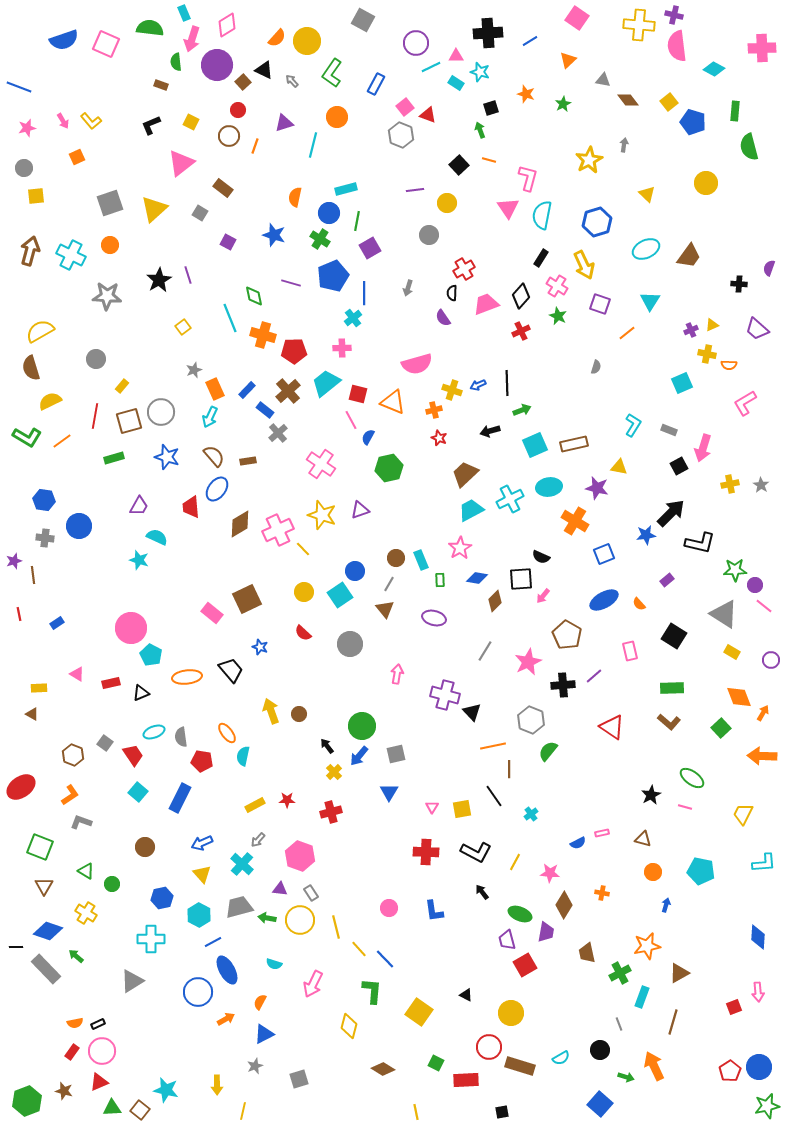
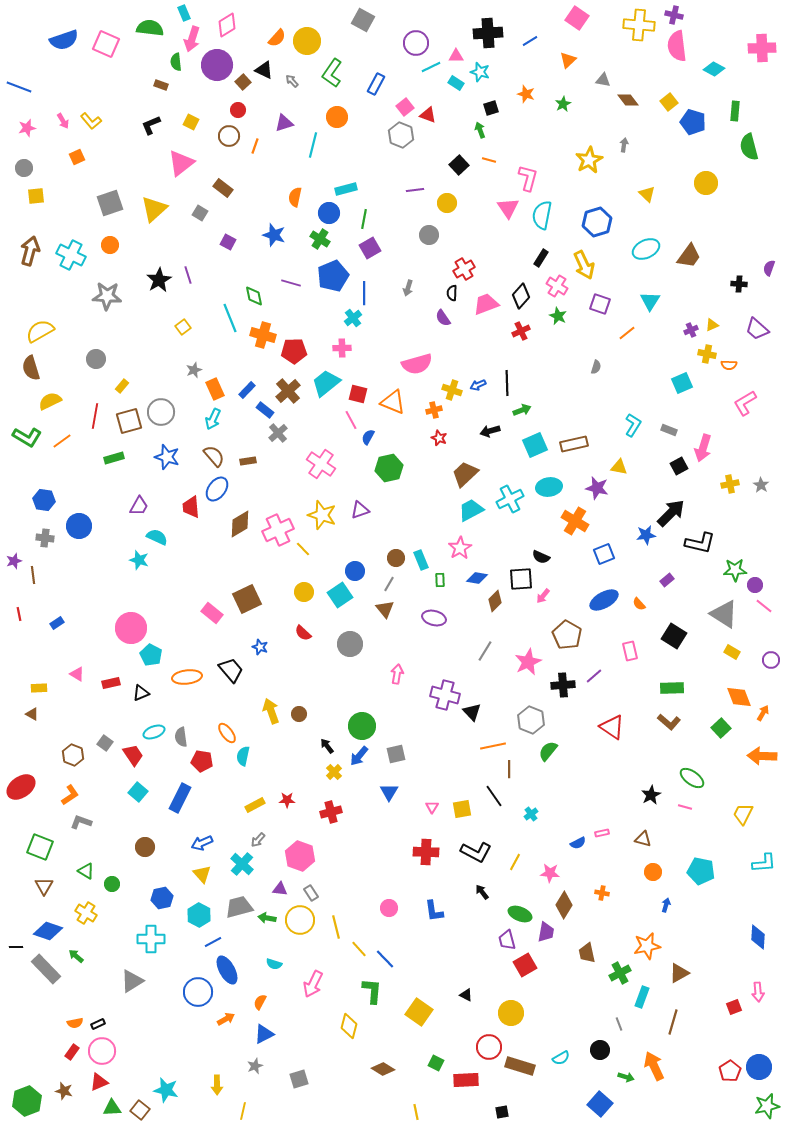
green line at (357, 221): moved 7 px right, 2 px up
cyan arrow at (210, 417): moved 3 px right, 2 px down
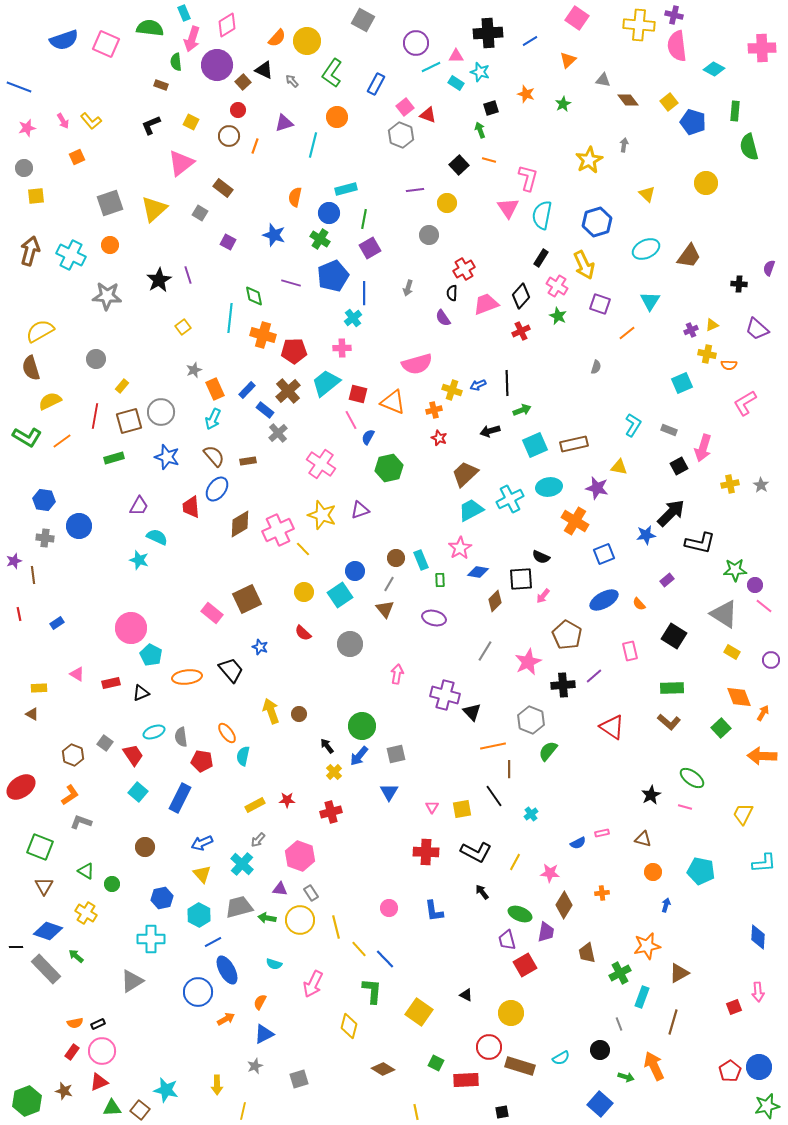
cyan line at (230, 318): rotated 28 degrees clockwise
blue diamond at (477, 578): moved 1 px right, 6 px up
orange cross at (602, 893): rotated 16 degrees counterclockwise
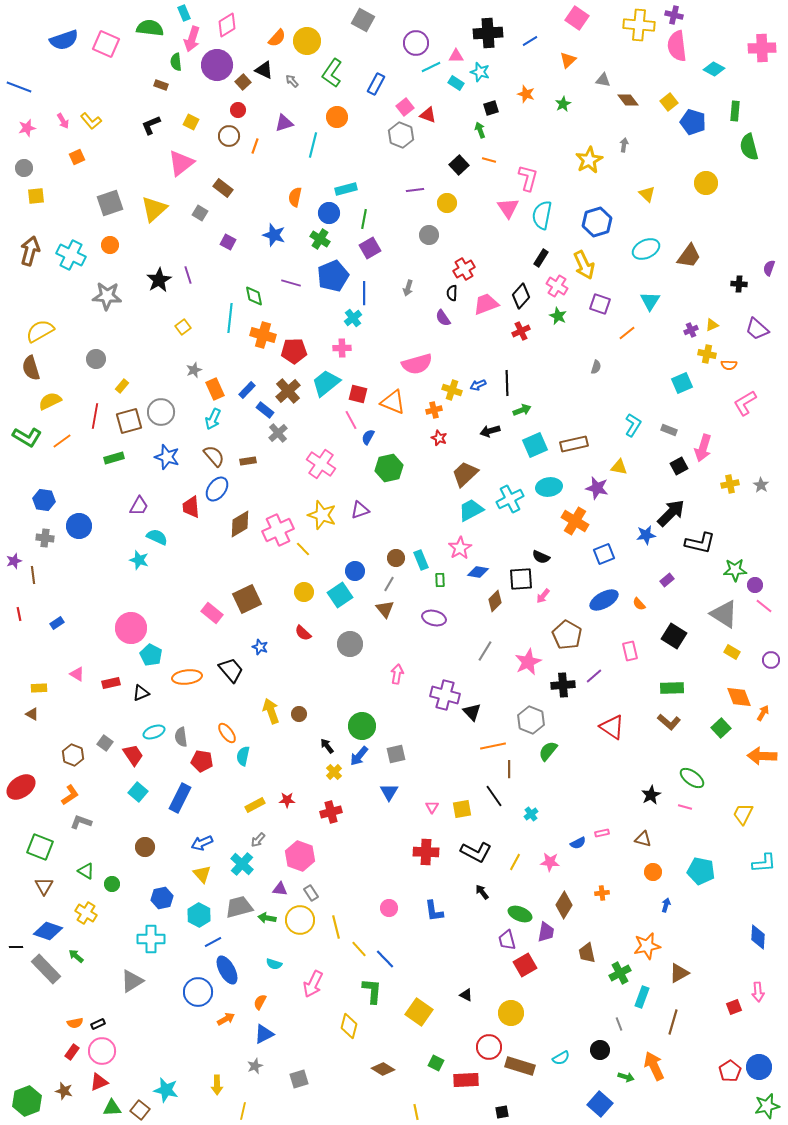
pink star at (550, 873): moved 11 px up
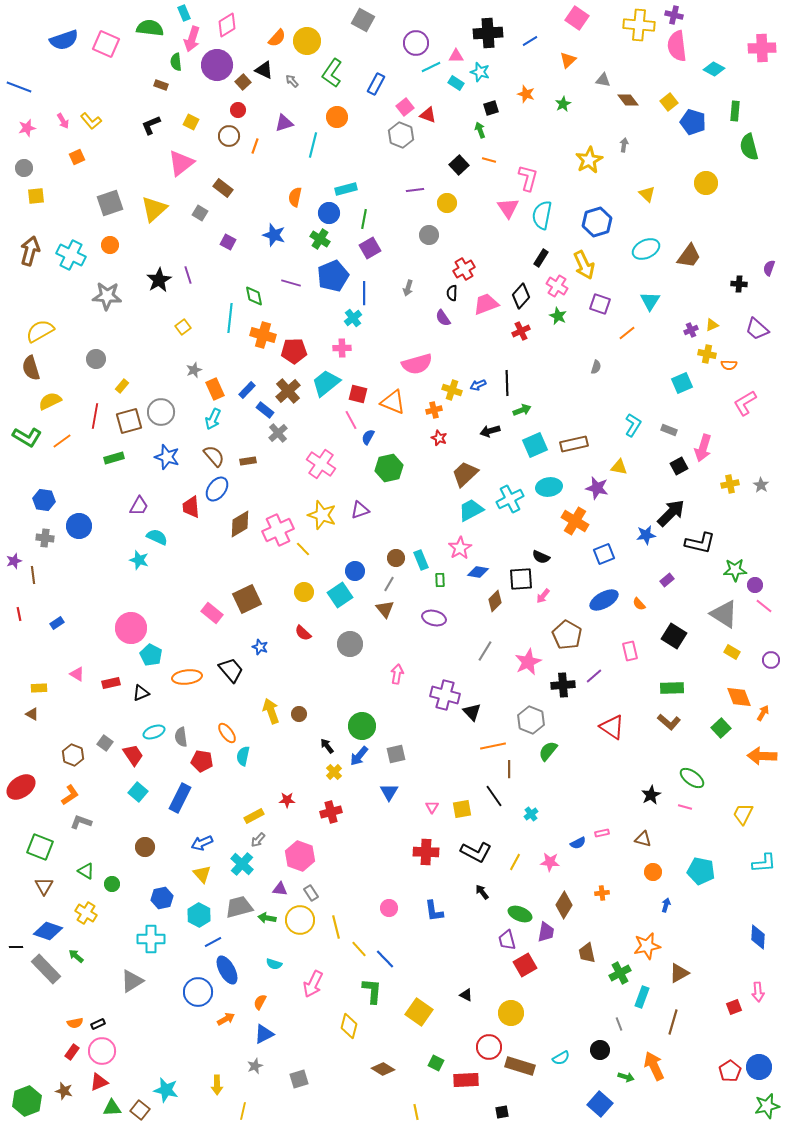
yellow rectangle at (255, 805): moved 1 px left, 11 px down
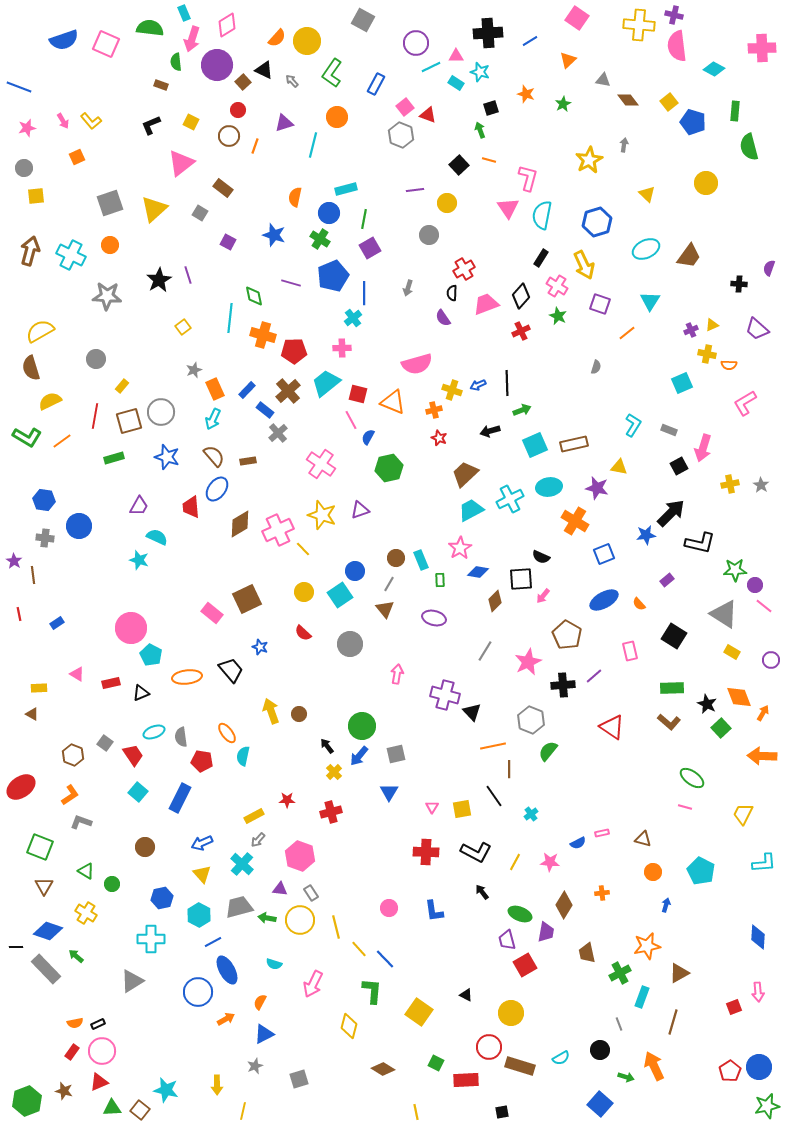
purple star at (14, 561): rotated 21 degrees counterclockwise
black star at (651, 795): moved 56 px right, 91 px up; rotated 18 degrees counterclockwise
cyan pentagon at (701, 871): rotated 16 degrees clockwise
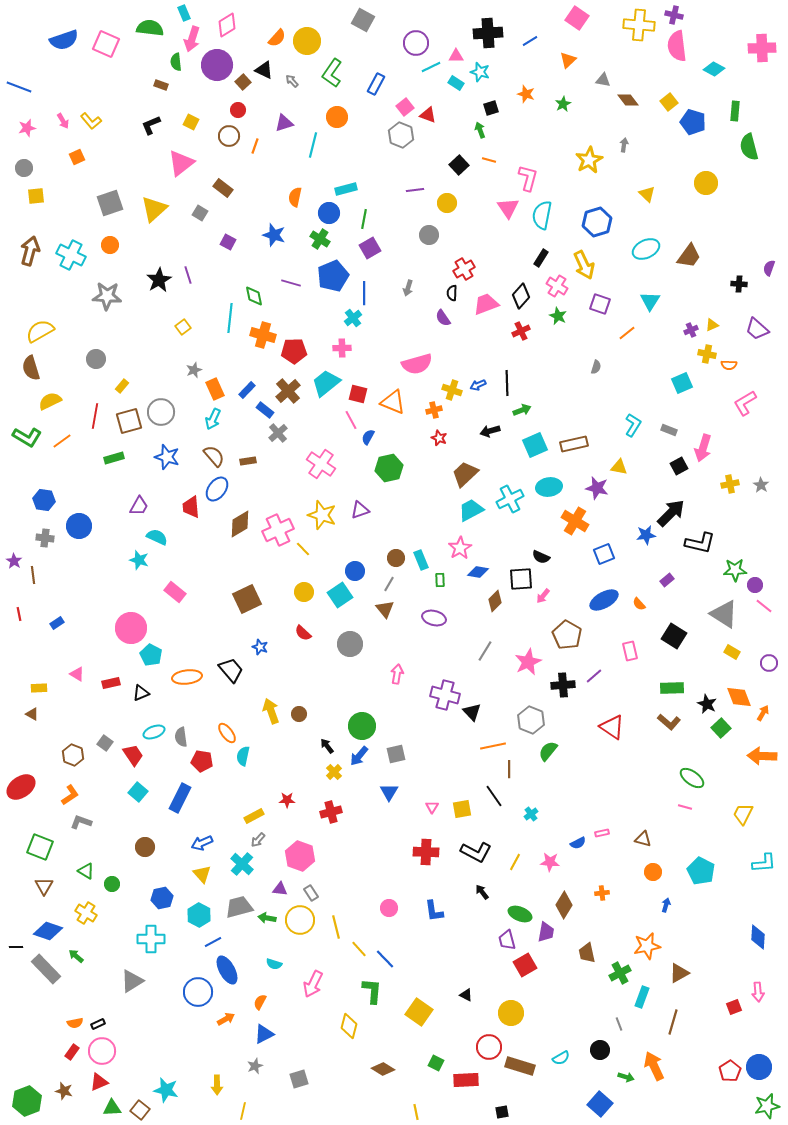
pink rectangle at (212, 613): moved 37 px left, 21 px up
purple circle at (771, 660): moved 2 px left, 3 px down
